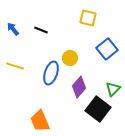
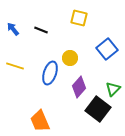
yellow square: moved 9 px left
blue ellipse: moved 1 px left
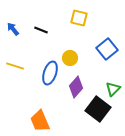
purple diamond: moved 3 px left
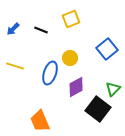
yellow square: moved 8 px left, 1 px down; rotated 36 degrees counterclockwise
blue arrow: rotated 96 degrees counterclockwise
purple diamond: rotated 20 degrees clockwise
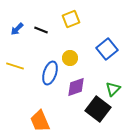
blue arrow: moved 4 px right
purple diamond: rotated 10 degrees clockwise
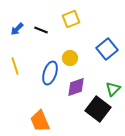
yellow line: rotated 54 degrees clockwise
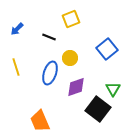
black line: moved 8 px right, 7 px down
yellow line: moved 1 px right, 1 px down
green triangle: rotated 14 degrees counterclockwise
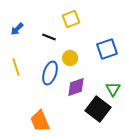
blue square: rotated 20 degrees clockwise
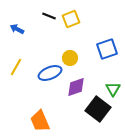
blue arrow: rotated 72 degrees clockwise
black line: moved 21 px up
yellow line: rotated 48 degrees clockwise
blue ellipse: rotated 50 degrees clockwise
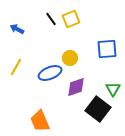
black line: moved 2 px right, 3 px down; rotated 32 degrees clockwise
blue square: rotated 15 degrees clockwise
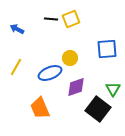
black line: rotated 48 degrees counterclockwise
orange trapezoid: moved 13 px up
